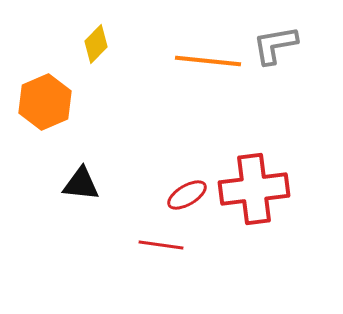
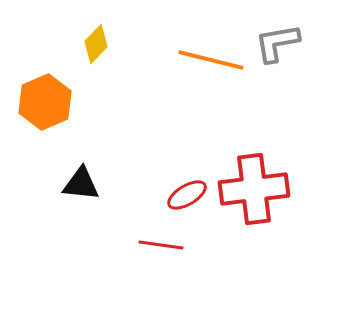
gray L-shape: moved 2 px right, 2 px up
orange line: moved 3 px right, 1 px up; rotated 8 degrees clockwise
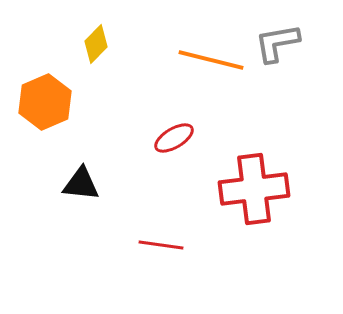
red ellipse: moved 13 px left, 57 px up
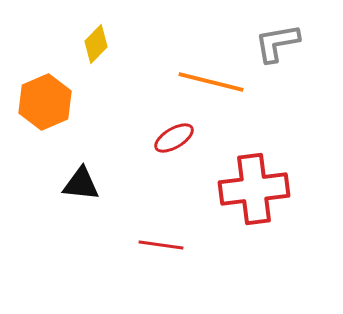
orange line: moved 22 px down
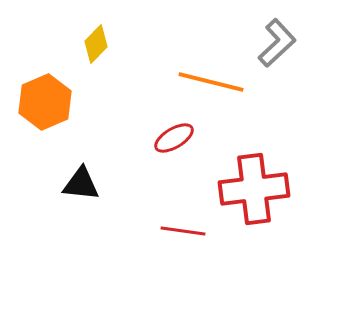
gray L-shape: rotated 147 degrees clockwise
red line: moved 22 px right, 14 px up
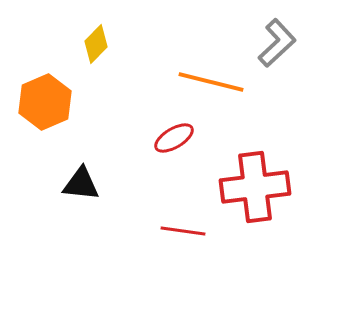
red cross: moved 1 px right, 2 px up
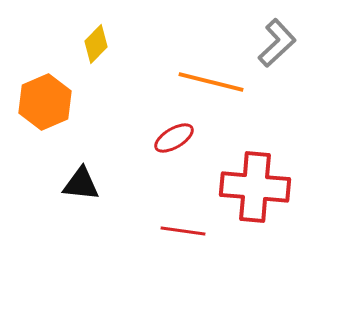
red cross: rotated 12 degrees clockwise
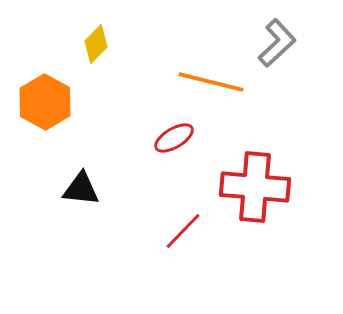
orange hexagon: rotated 8 degrees counterclockwise
black triangle: moved 5 px down
red line: rotated 54 degrees counterclockwise
